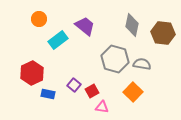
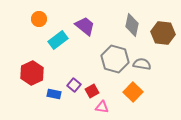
blue rectangle: moved 6 px right
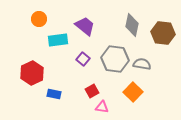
cyan rectangle: rotated 30 degrees clockwise
gray hexagon: rotated 8 degrees counterclockwise
purple square: moved 9 px right, 26 px up
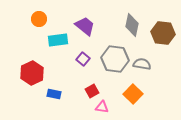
orange square: moved 2 px down
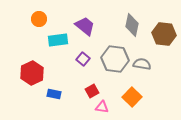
brown hexagon: moved 1 px right, 1 px down
orange square: moved 1 px left, 3 px down
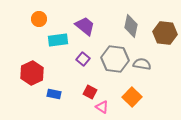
gray diamond: moved 1 px left, 1 px down
brown hexagon: moved 1 px right, 1 px up
red square: moved 2 px left, 1 px down; rotated 32 degrees counterclockwise
pink triangle: rotated 24 degrees clockwise
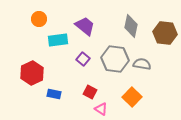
pink triangle: moved 1 px left, 2 px down
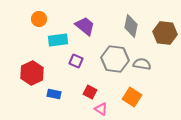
purple square: moved 7 px left, 2 px down; rotated 16 degrees counterclockwise
orange square: rotated 12 degrees counterclockwise
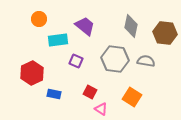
gray semicircle: moved 4 px right, 3 px up
